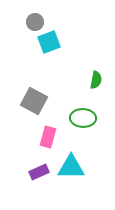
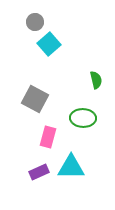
cyan square: moved 2 px down; rotated 20 degrees counterclockwise
green semicircle: rotated 24 degrees counterclockwise
gray square: moved 1 px right, 2 px up
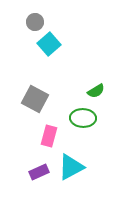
green semicircle: moved 11 px down; rotated 72 degrees clockwise
pink rectangle: moved 1 px right, 1 px up
cyan triangle: rotated 28 degrees counterclockwise
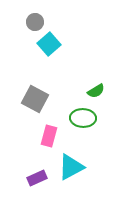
purple rectangle: moved 2 px left, 6 px down
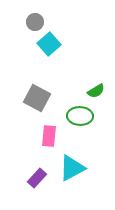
gray square: moved 2 px right, 1 px up
green ellipse: moved 3 px left, 2 px up
pink rectangle: rotated 10 degrees counterclockwise
cyan triangle: moved 1 px right, 1 px down
purple rectangle: rotated 24 degrees counterclockwise
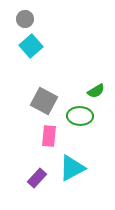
gray circle: moved 10 px left, 3 px up
cyan square: moved 18 px left, 2 px down
gray square: moved 7 px right, 3 px down
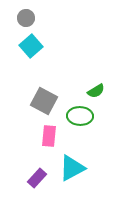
gray circle: moved 1 px right, 1 px up
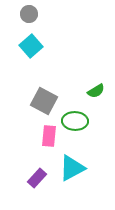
gray circle: moved 3 px right, 4 px up
green ellipse: moved 5 px left, 5 px down
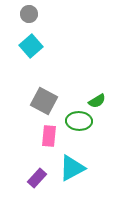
green semicircle: moved 1 px right, 10 px down
green ellipse: moved 4 px right
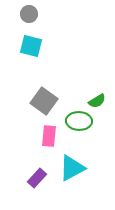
cyan square: rotated 35 degrees counterclockwise
gray square: rotated 8 degrees clockwise
